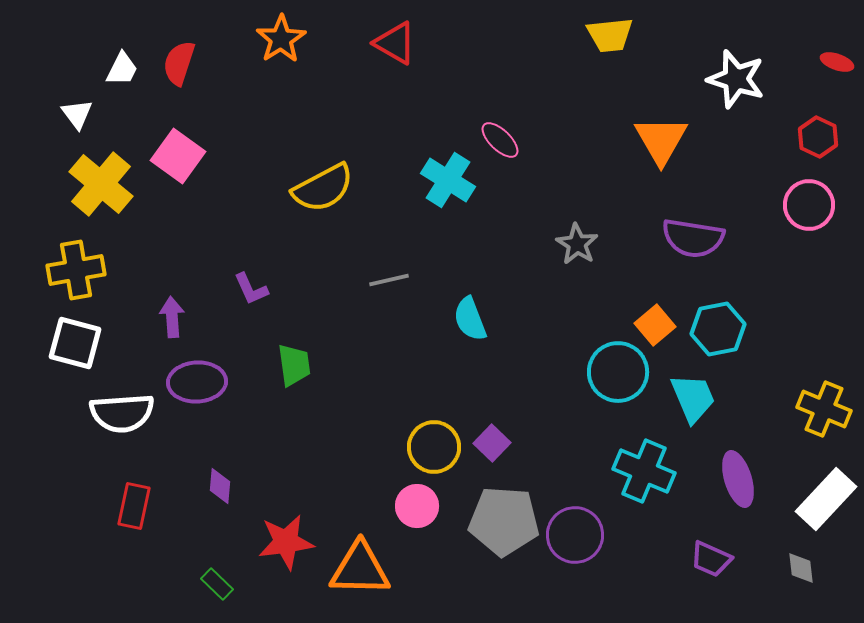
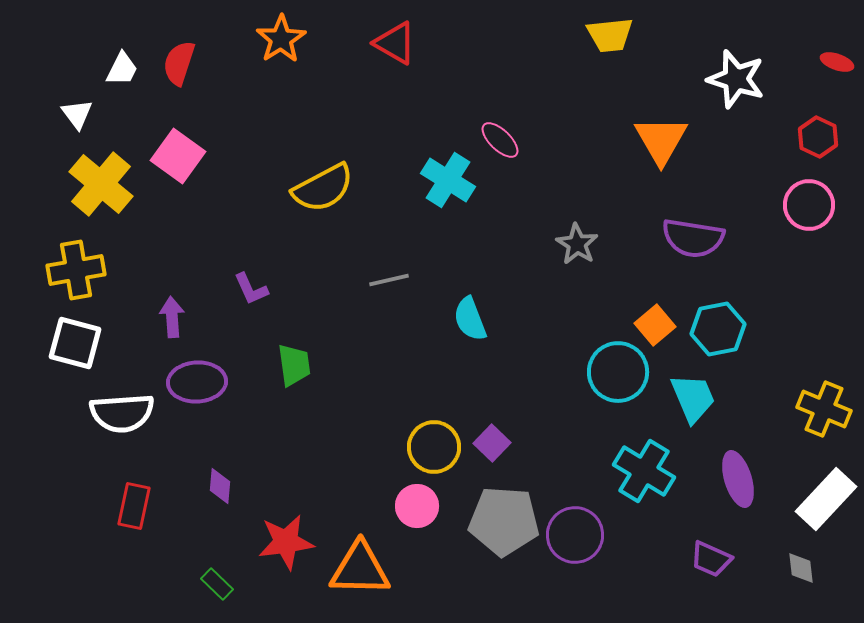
cyan cross at (644, 471): rotated 8 degrees clockwise
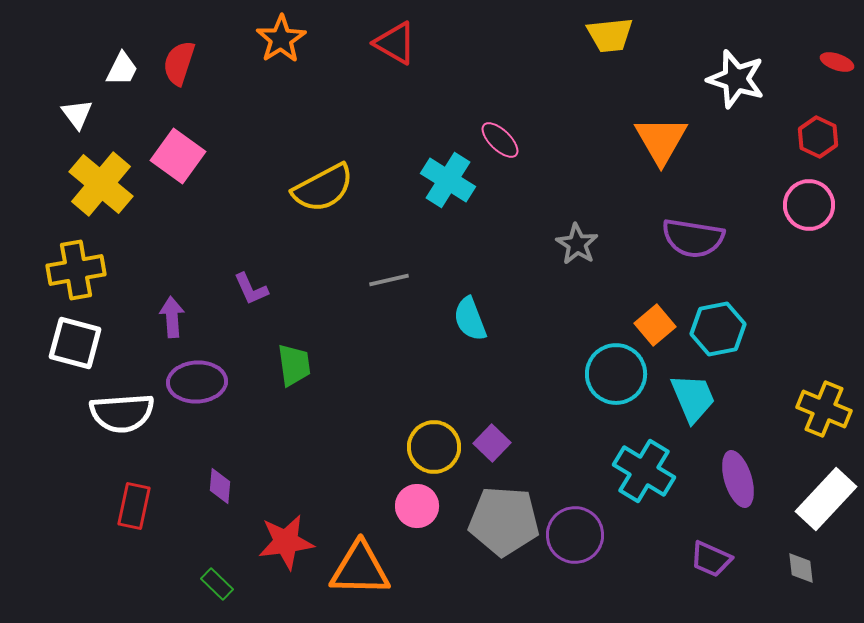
cyan circle at (618, 372): moved 2 px left, 2 px down
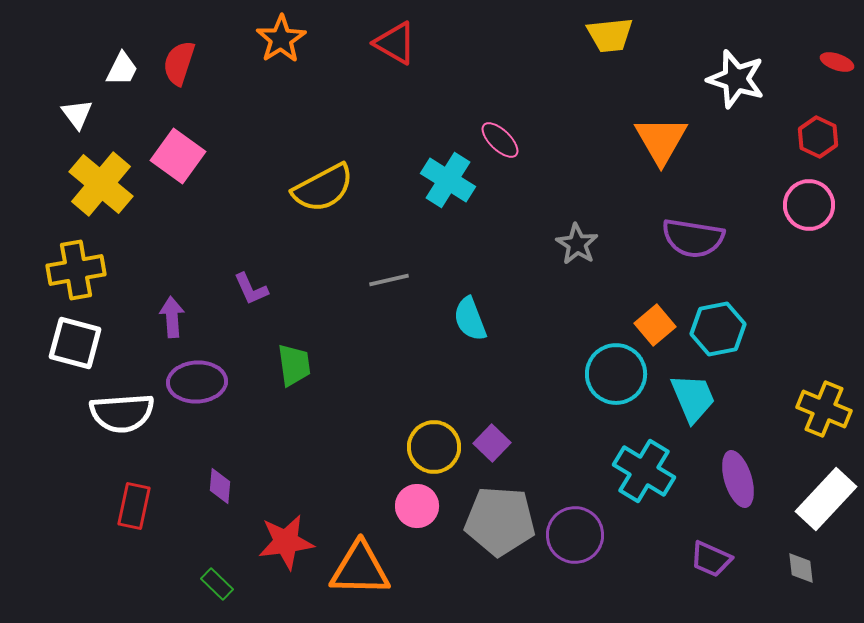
gray pentagon at (504, 521): moved 4 px left
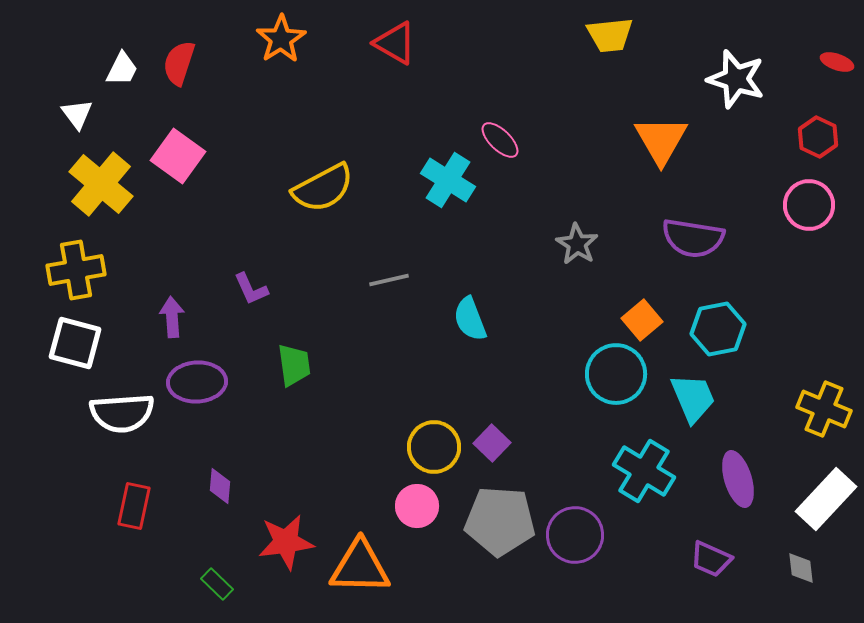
orange square at (655, 325): moved 13 px left, 5 px up
orange triangle at (360, 569): moved 2 px up
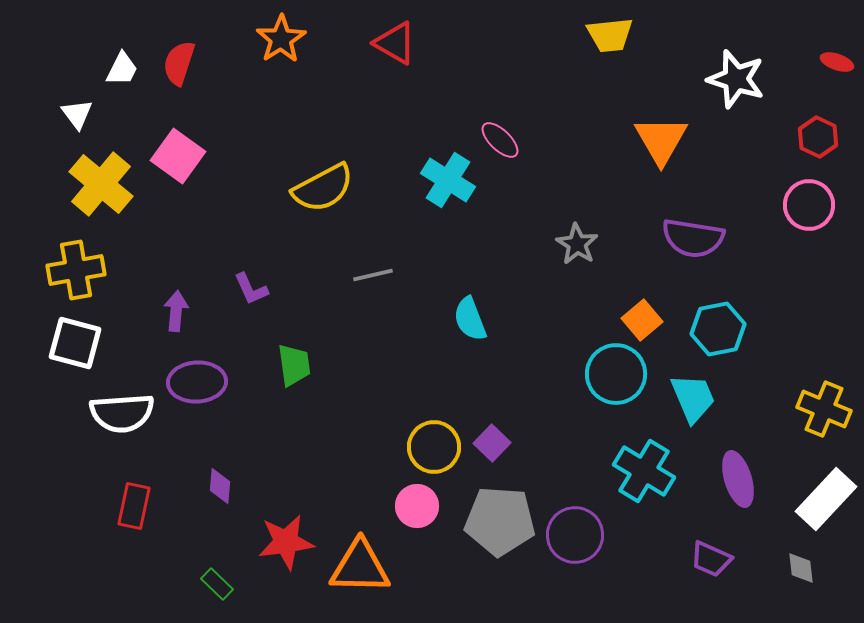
gray line at (389, 280): moved 16 px left, 5 px up
purple arrow at (172, 317): moved 4 px right, 6 px up; rotated 9 degrees clockwise
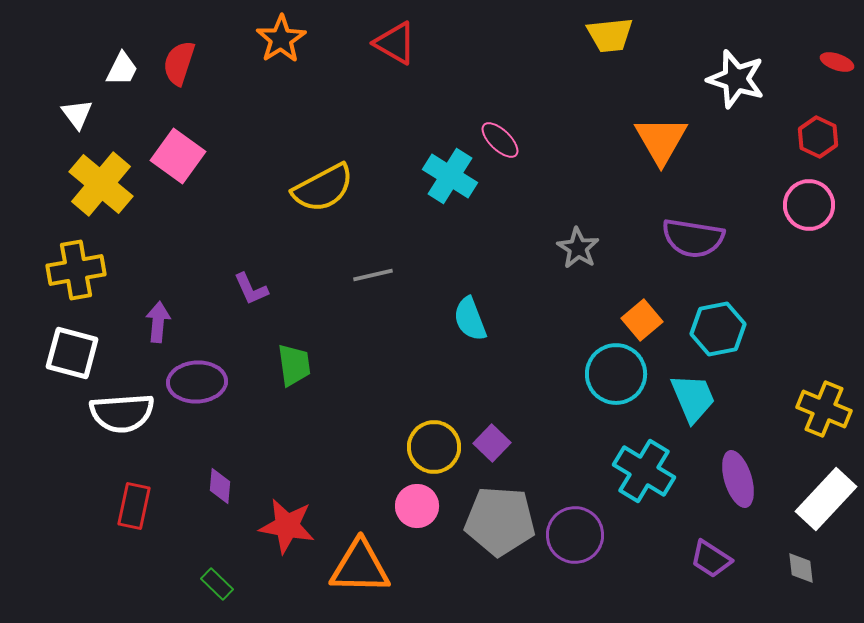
cyan cross at (448, 180): moved 2 px right, 4 px up
gray star at (577, 244): moved 1 px right, 4 px down
purple arrow at (176, 311): moved 18 px left, 11 px down
white square at (75, 343): moved 3 px left, 10 px down
red star at (286, 542): moved 1 px right, 16 px up; rotated 18 degrees clockwise
purple trapezoid at (711, 559): rotated 9 degrees clockwise
